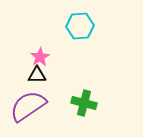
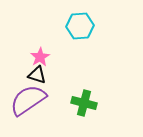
black triangle: rotated 18 degrees clockwise
purple semicircle: moved 6 px up
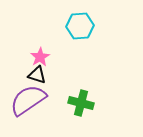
green cross: moved 3 px left
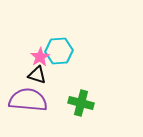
cyan hexagon: moved 21 px left, 25 px down
purple semicircle: rotated 39 degrees clockwise
